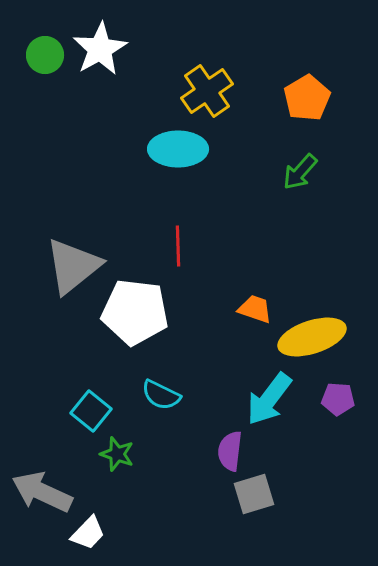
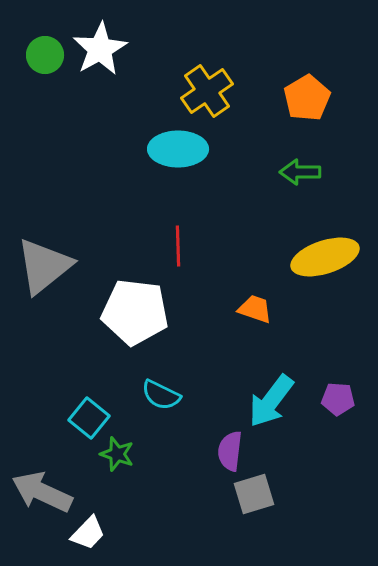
green arrow: rotated 48 degrees clockwise
gray triangle: moved 29 px left
yellow ellipse: moved 13 px right, 80 px up
cyan arrow: moved 2 px right, 2 px down
cyan square: moved 2 px left, 7 px down
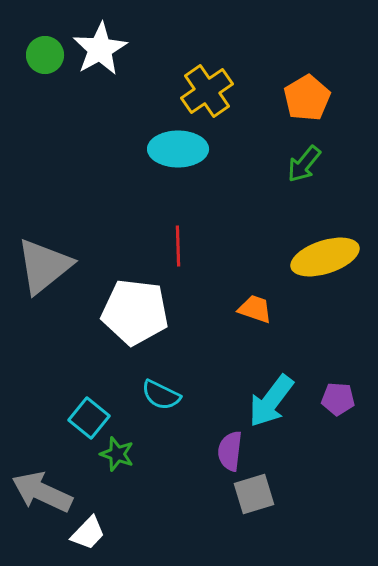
green arrow: moved 4 px right, 8 px up; rotated 51 degrees counterclockwise
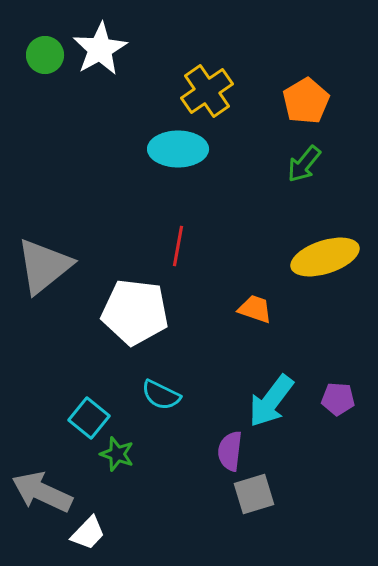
orange pentagon: moved 1 px left, 3 px down
red line: rotated 12 degrees clockwise
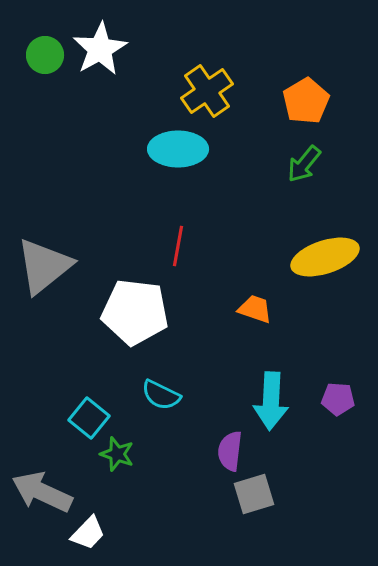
cyan arrow: rotated 34 degrees counterclockwise
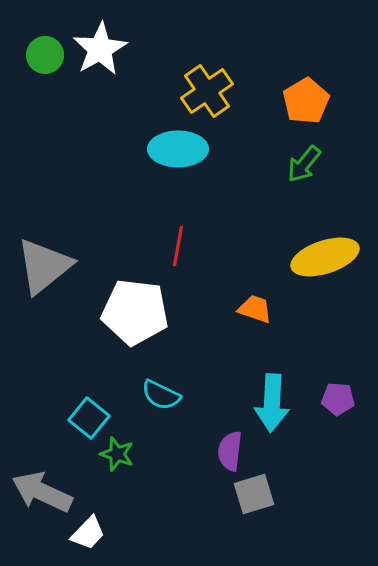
cyan arrow: moved 1 px right, 2 px down
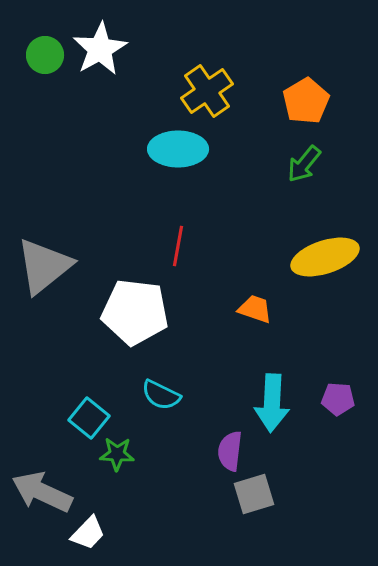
green star: rotated 16 degrees counterclockwise
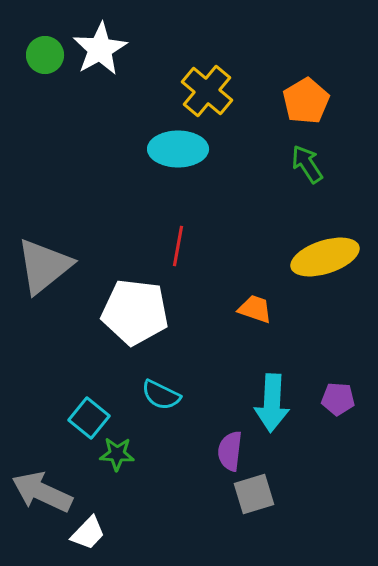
yellow cross: rotated 15 degrees counterclockwise
green arrow: moved 3 px right; rotated 108 degrees clockwise
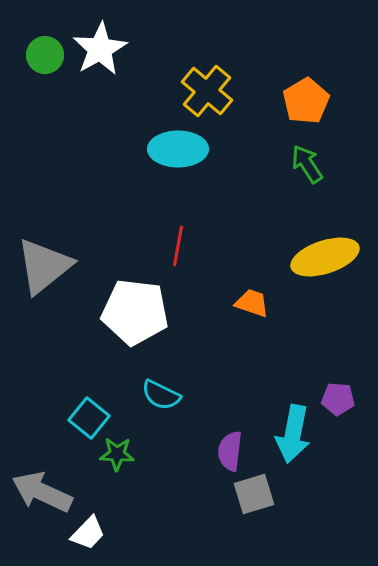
orange trapezoid: moved 3 px left, 6 px up
cyan arrow: moved 21 px right, 31 px down; rotated 8 degrees clockwise
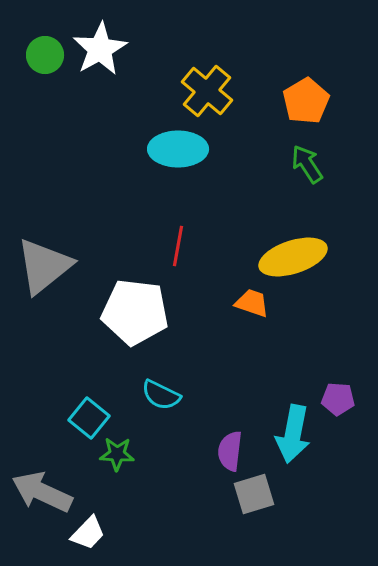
yellow ellipse: moved 32 px left
